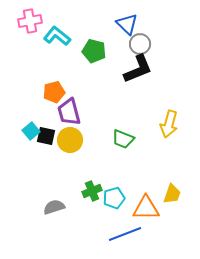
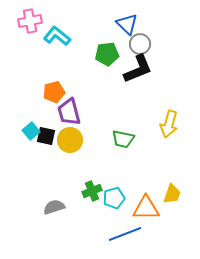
green pentagon: moved 13 px right, 3 px down; rotated 20 degrees counterclockwise
green trapezoid: rotated 10 degrees counterclockwise
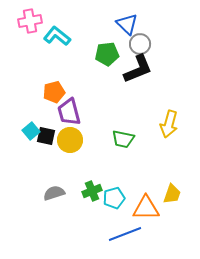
gray semicircle: moved 14 px up
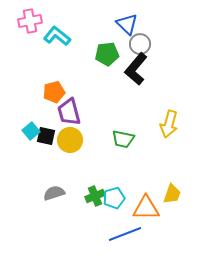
black L-shape: moved 2 px left; rotated 152 degrees clockwise
green cross: moved 3 px right, 5 px down
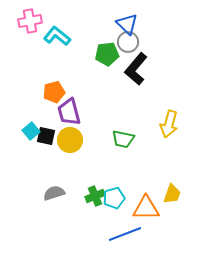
gray circle: moved 12 px left, 2 px up
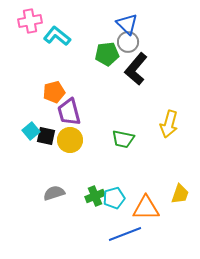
yellow trapezoid: moved 8 px right
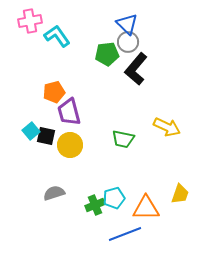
cyan L-shape: rotated 16 degrees clockwise
yellow arrow: moved 2 px left, 3 px down; rotated 80 degrees counterclockwise
yellow circle: moved 5 px down
green cross: moved 9 px down
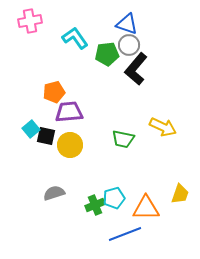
blue triangle: rotated 25 degrees counterclockwise
cyan L-shape: moved 18 px right, 2 px down
gray circle: moved 1 px right, 3 px down
purple trapezoid: rotated 100 degrees clockwise
yellow arrow: moved 4 px left
cyan square: moved 2 px up
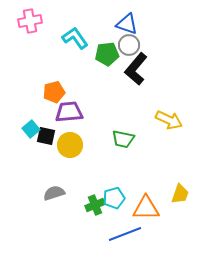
yellow arrow: moved 6 px right, 7 px up
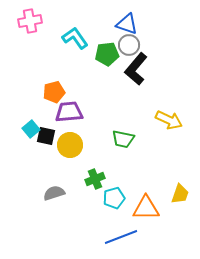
green cross: moved 26 px up
blue line: moved 4 px left, 3 px down
